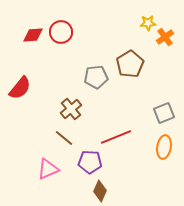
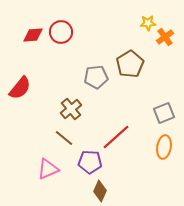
red line: rotated 20 degrees counterclockwise
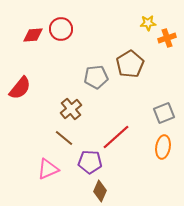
red circle: moved 3 px up
orange cross: moved 2 px right, 1 px down; rotated 18 degrees clockwise
orange ellipse: moved 1 px left
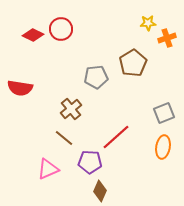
red diamond: rotated 30 degrees clockwise
brown pentagon: moved 3 px right, 1 px up
red semicircle: rotated 60 degrees clockwise
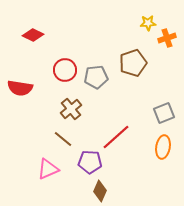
red circle: moved 4 px right, 41 px down
brown pentagon: rotated 12 degrees clockwise
brown line: moved 1 px left, 1 px down
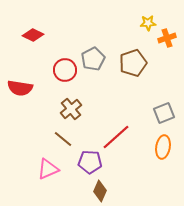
gray pentagon: moved 3 px left, 18 px up; rotated 20 degrees counterclockwise
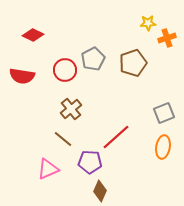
red semicircle: moved 2 px right, 12 px up
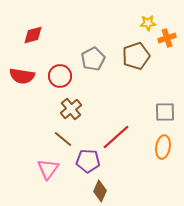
red diamond: rotated 40 degrees counterclockwise
brown pentagon: moved 3 px right, 7 px up
red circle: moved 5 px left, 6 px down
gray square: moved 1 px right, 1 px up; rotated 20 degrees clockwise
purple pentagon: moved 2 px left, 1 px up
pink triangle: rotated 30 degrees counterclockwise
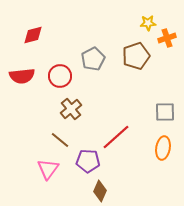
red semicircle: rotated 15 degrees counterclockwise
brown line: moved 3 px left, 1 px down
orange ellipse: moved 1 px down
